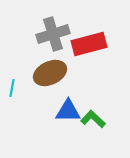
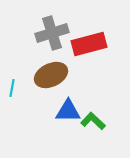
gray cross: moved 1 px left, 1 px up
brown ellipse: moved 1 px right, 2 px down
green L-shape: moved 2 px down
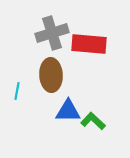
red rectangle: rotated 20 degrees clockwise
brown ellipse: rotated 68 degrees counterclockwise
cyan line: moved 5 px right, 3 px down
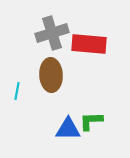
blue triangle: moved 18 px down
green L-shape: moved 2 px left; rotated 45 degrees counterclockwise
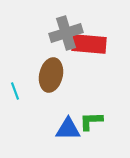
gray cross: moved 14 px right
brown ellipse: rotated 16 degrees clockwise
cyan line: moved 2 px left; rotated 30 degrees counterclockwise
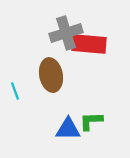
brown ellipse: rotated 24 degrees counterclockwise
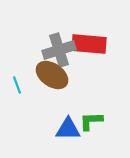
gray cross: moved 7 px left, 17 px down
brown ellipse: moved 1 px right; rotated 44 degrees counterclockwise
cyan line: moved 2 px right, 6 px up
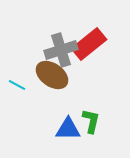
red rectangle: rotated 44 degrees counterclockwise
gray cross: moved 2 px right
cyan line: rotated 42 degrees counterclockwise
green L-shape: rotated 105 degrees clockwise
